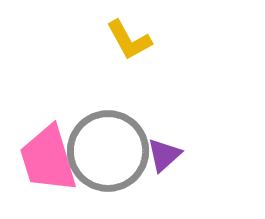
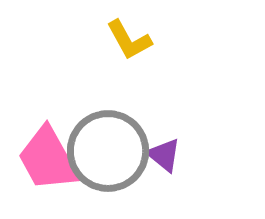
purple triangle: rotated 39 degrees counterclockwise
pink trapezoid: rotated 12 degrees counterclockwise
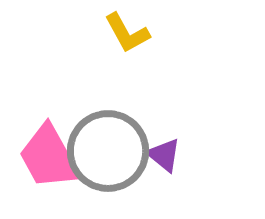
yellow L-shape: moved 2 px left, 7 px up
pink trapezoid: moved 1 px right, 2 px up
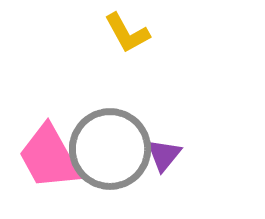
gray circle: moved 2 px right, 2 px up
purple triangle: rotated 30 degrees clockwise
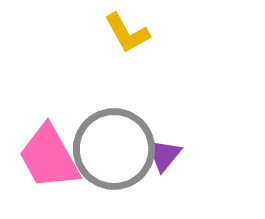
gray circle: moved 4 px right
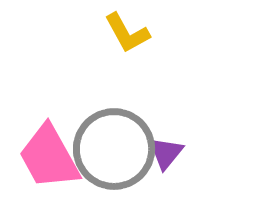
purple triangle: moved 2 px right, 2 px up
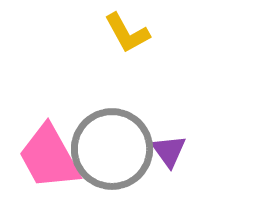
gray circle: moved 2 px left
purple triangle: moved 3 px right, 2 px up; rotated 15 degrees counterclockwise
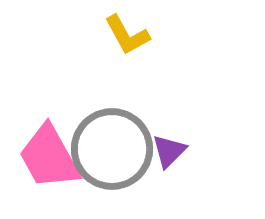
yellow L-shape: moved 2 px down
purple triangle: rotated 21 degrees clockwise
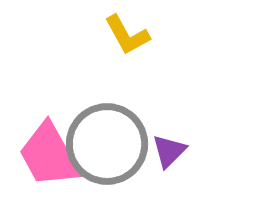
gray circle: moved 5 px left, 5 px up
pink trapezoid: moved 2 px up
